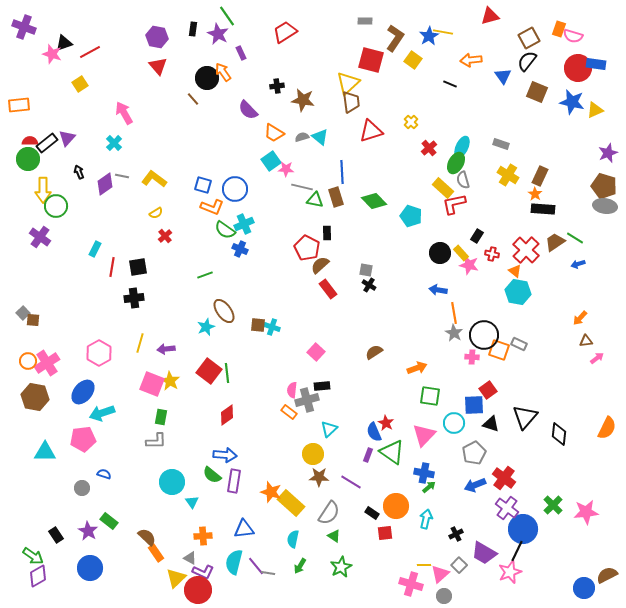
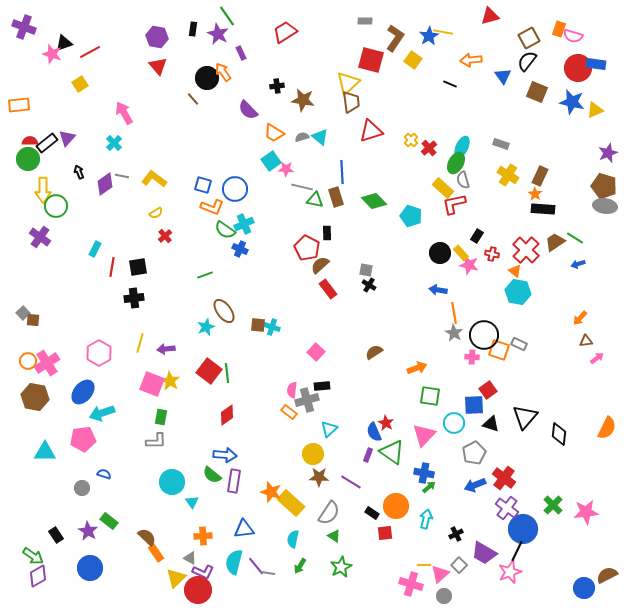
yellow cross at (411, 122): moved 18 px down
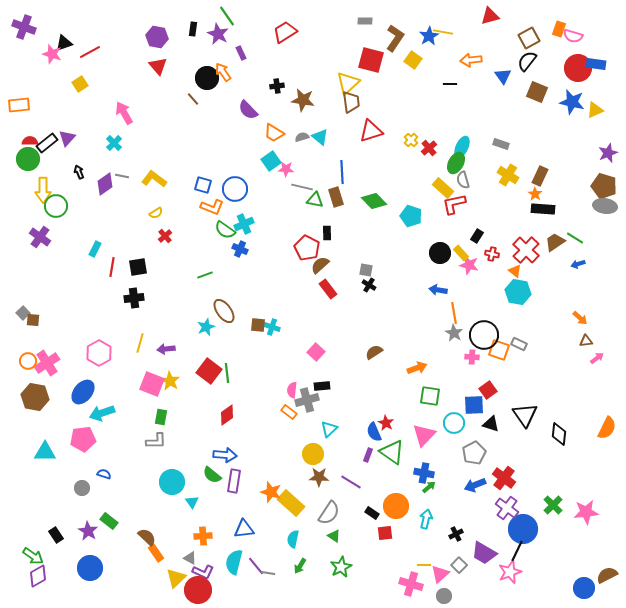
black line at (450, 84): rotated 24 degrees counterclockwise
orange arrow at (580, 318): rotated 91 degrees counterclockwise
black triangle at (525, 417): moved 2 px up; rotated 16 degrees counterclockwise
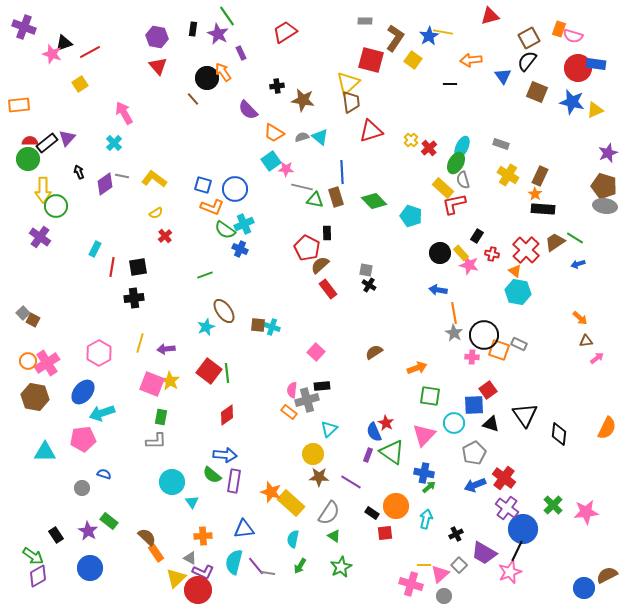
brown square at (33, 320): rotated 24 degrees clockwise
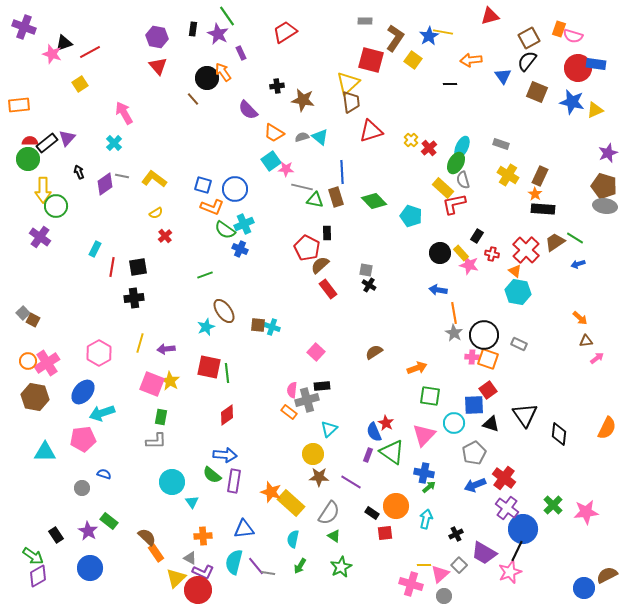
orange square at (499, 350): moved 11 px left, 9 px down
red square at (209, 371): moved 4 px up; rotated 25 degrees counterclockwise
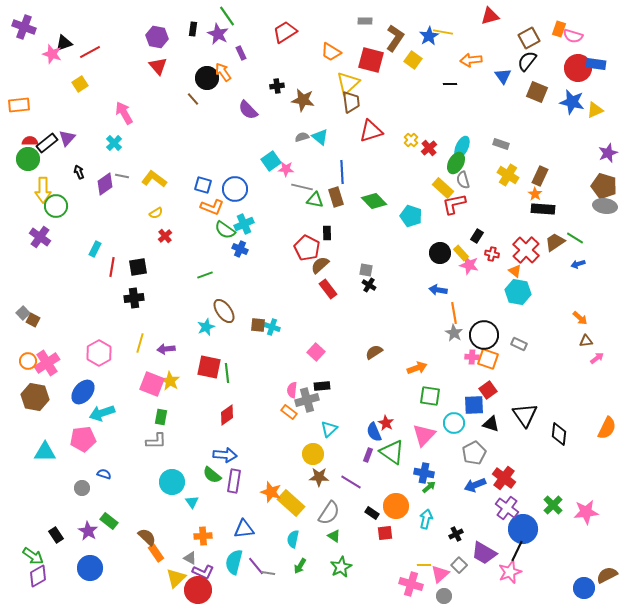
orange trapezoid at (274, 133): moved 57 px right, 81 px up
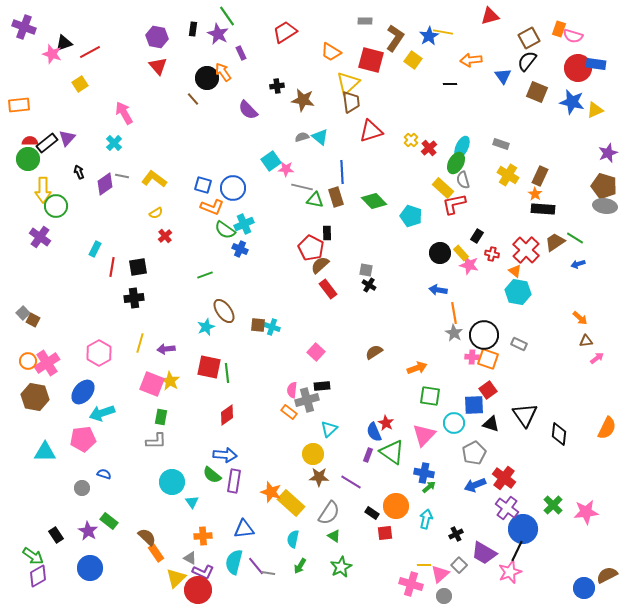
blue circle at (235, 189): moved 2 px left, 1 px up
red pentagon at (307, 248): moved 4 px right
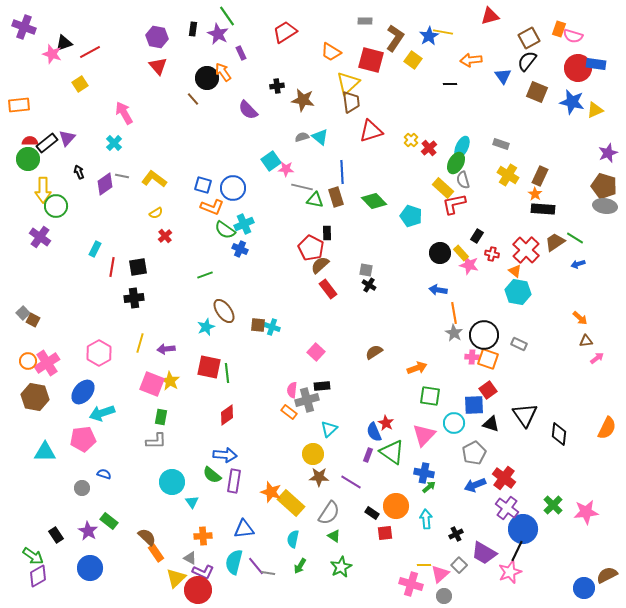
cyan arrow at (426, 519): rotated 18 degrees counterclockwise
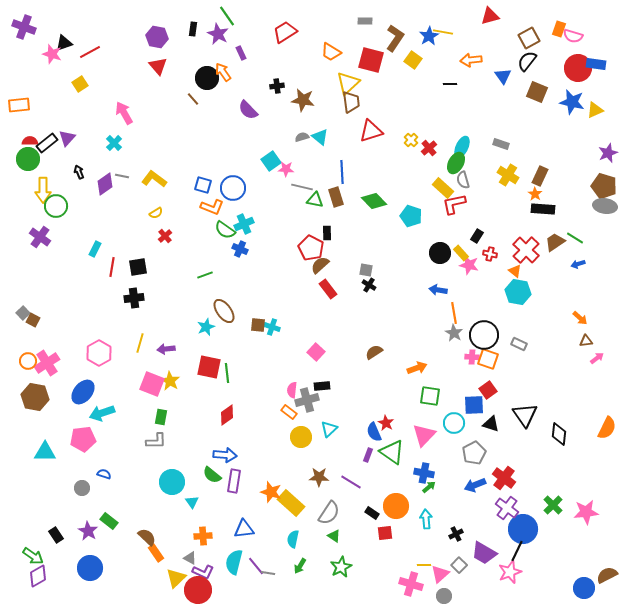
red cross at (492, 254): moved 2 px left
yellow circle at (313, 454): moved 12 px left, 17 px up
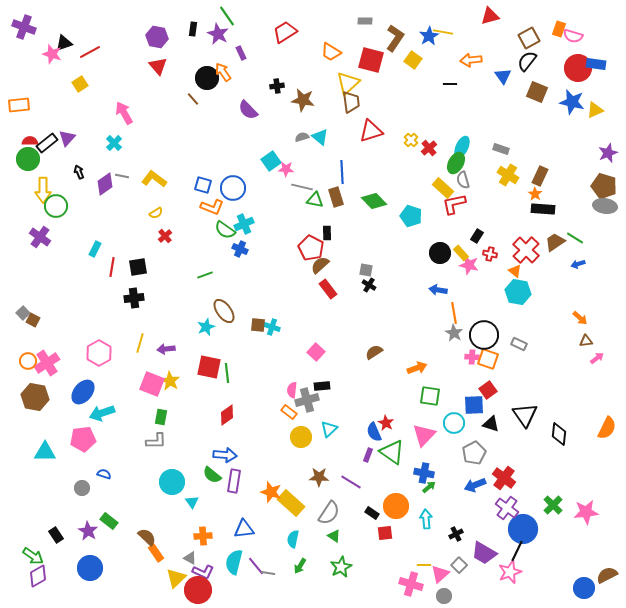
gray rectangle at (501, 144): moved 5 px down
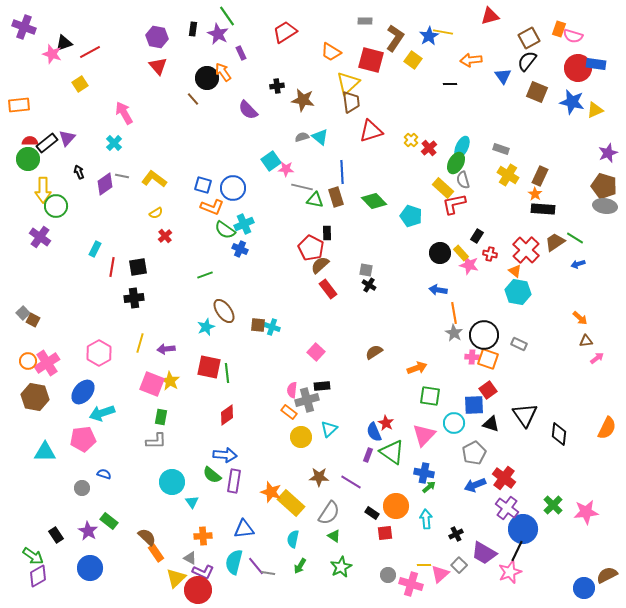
gray circle at (444, 596): moved 56 px left, 21 px up
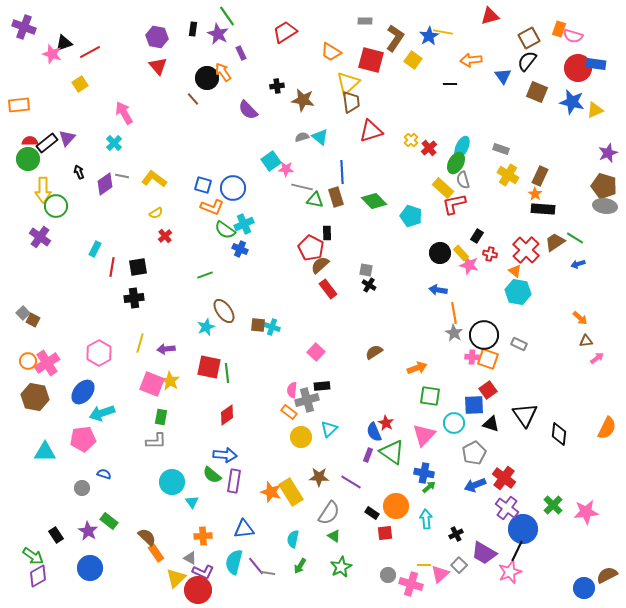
yellow rectangle at (291, 503): moved 11 px up; rotated 16 degrees clockwise
